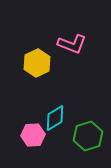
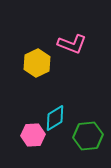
green hexagon: rotated 12 degrees clockwise
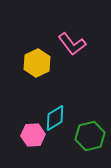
pink L-shape: rotated 32 degrees clockwise
green hexagon: moved 2 px right; rotated 8 degrees counterclockwise
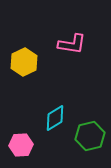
pink L-shape: rotated 44 degrees counterclockwise
yellow hexagon: moved 13 px left, 1 px up
pink hexagon: moved 12 px left, 10 px down
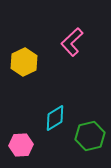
pink L-shape: moved 2 px up; rotated 128 degrees clockwise
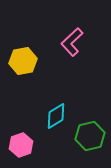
yellow hexagon: moved 1 px left, 1 px up; rotated 16 degrees clockwise
cyan diamond: moved 1 px right, 2 px up
pink hexagon: rotated 15 degrees counterclockwise
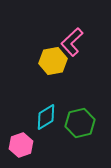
yellow hexagon: moved 30 px right
cyan diamond: moved 10 px left, 1 px down
green hexagon: moved 10 px left, 13 px up
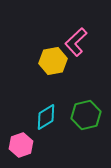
pink L-shape: moved 4 px right
green hexagon: moved 6 px right, 8 px up
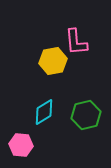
pink L-shape: rotated 52 degrees counterclockwise
cyan diamond: moved 2 px left, 5 px up
pink hexagon: rotated 25 degrees clockwise
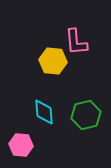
yellow hexagon: rotated 16 degrees clockwise
cyan diamond: rotated 64 degrees counterclockwise
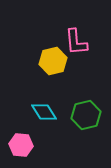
yellow hexagon: rotated 20 degrees counterclockwise
cyan diamond: rotated 28 degrees counterclockwise
